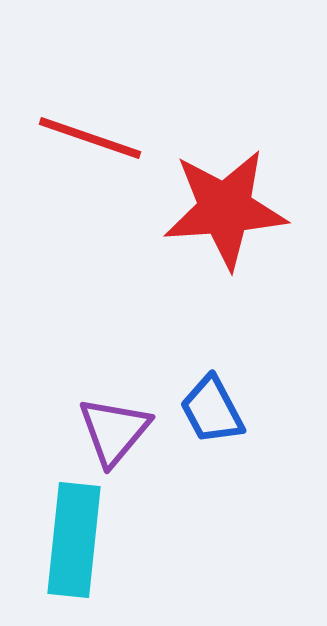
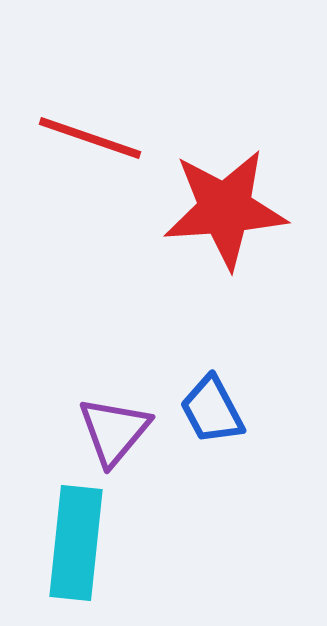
cyan rectangle: moved 2 px right, 3 px down
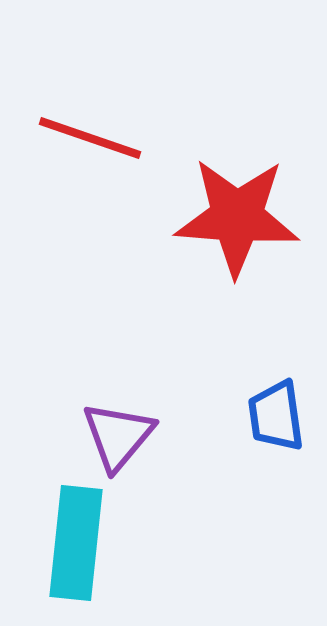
red star: moved 12 px right, 8 px down; rotated 8 degrees clockwise
blue trapezoid: moved 64 px right, 6 px down; rotated 20 degrees clockwise
purple triangle: moved 4 px right, 5 px down
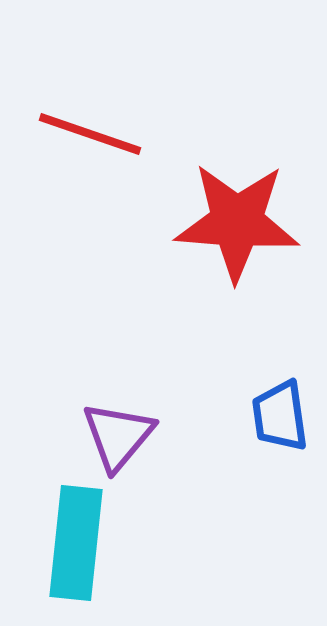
red line: moved 4 px up
red star: moved 5 px down
blue trapezoid: moved 4 px right
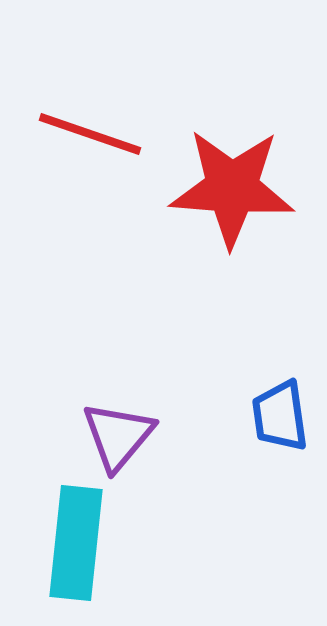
red star: moved 5 px left, 34 px up
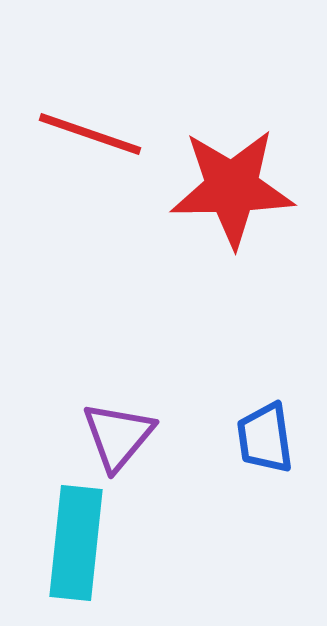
red star: rotated 5 degrees counterclockwise
blue trapezoid: moved 15 px left, 22 px down
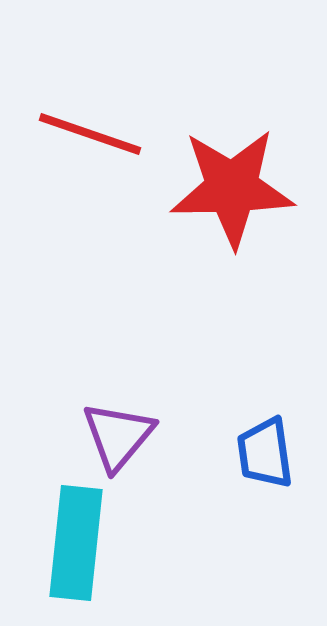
blue trapezoid: moved 15 px down
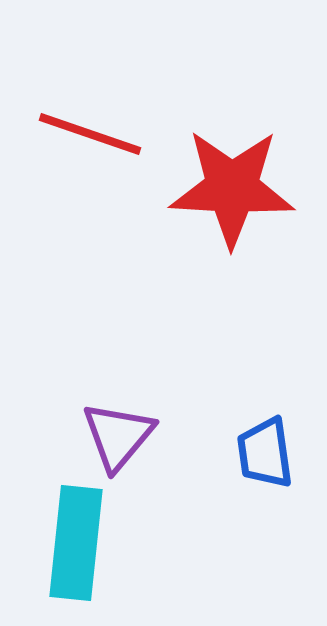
red star: rotated 4 degrees clockwise
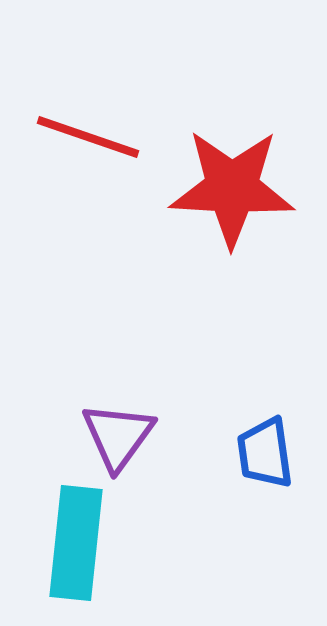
red line: moved 2 px left, 3 px down
purple triangle: rotated 4 degrees counterclockwise
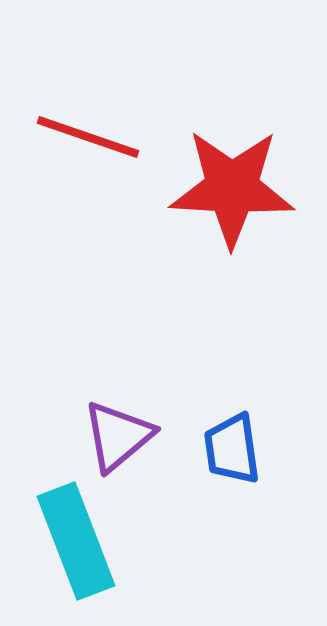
purple triangle: rotated 14 degrees clockwise
blue trapezoid: moved 33 px left, 4 px up
cyan rectangle: moved 2 px up; rotated 27 degrees counterclockwise
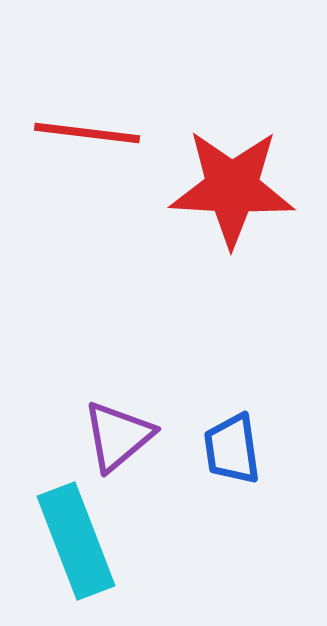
red line: moved 1 px left, 4 px up; rotated 12 degrees counterclockwise
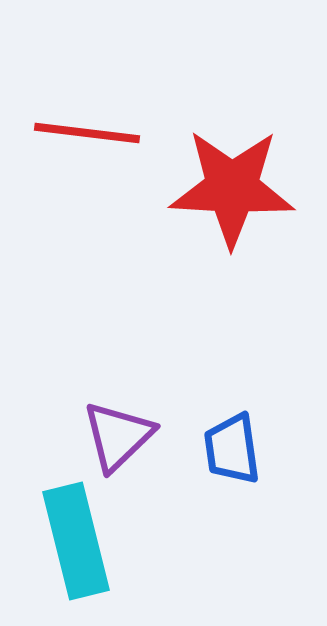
purple triangle: rotated 4 degrees counterclockwise
cyan rectangle: rotated 7 degrees clockwise
